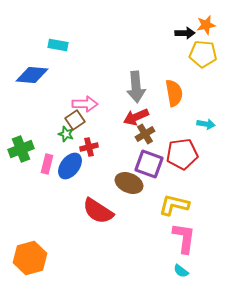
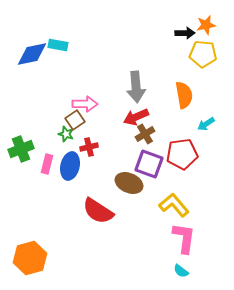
blue diamond: moved 21 px up; rotated 16 degrees counterclockwise
orange semicircle: moved 10 px right, 2 px down
cyan arrow: rotated 138 degrees clockwise
blue ellipse: rotated 24 degrees counterclockwise
yellow L-shape: rotated 36 degrees clockwise
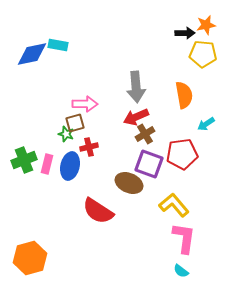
brown square: moved 3 px down; rotated 18 degrees clockwise
green cross: moved 3 px right, 11 px down
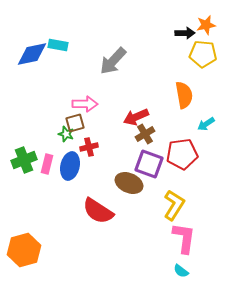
gray arrow: moved 23 px left, 26 px up; rotated 48 degrees clockwise
yellow L-shape: rotated 72 degrees clockwise
orange hexagon: moved 6 px left, 8 px up
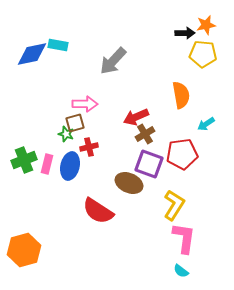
orange semicircle: moved 3 px left
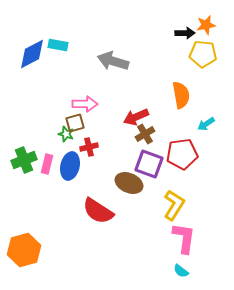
blue diamond: rotated 16 degrees counterclockwise
gray arrow: rotated 64 degrees clockwise
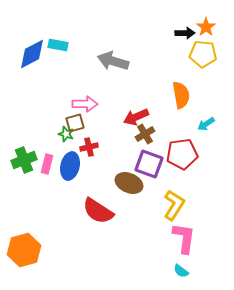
orange star: moved 2 px down; rotated 24 degrees counterclockwise
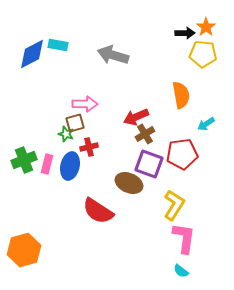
gray arrow: moved 6 px up
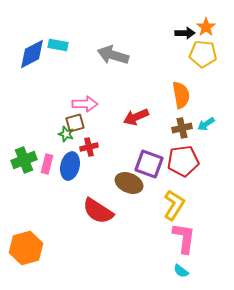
brown cross: moved 37 px right, 6 px up; rotated 18 degrees clockwise
red pentagon: moved 1 px right, 7 px down
orange hexagon: moved 2 px right, 2 px up
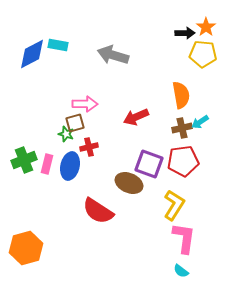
cyan arrow: moved 6 px left, 2 px up
